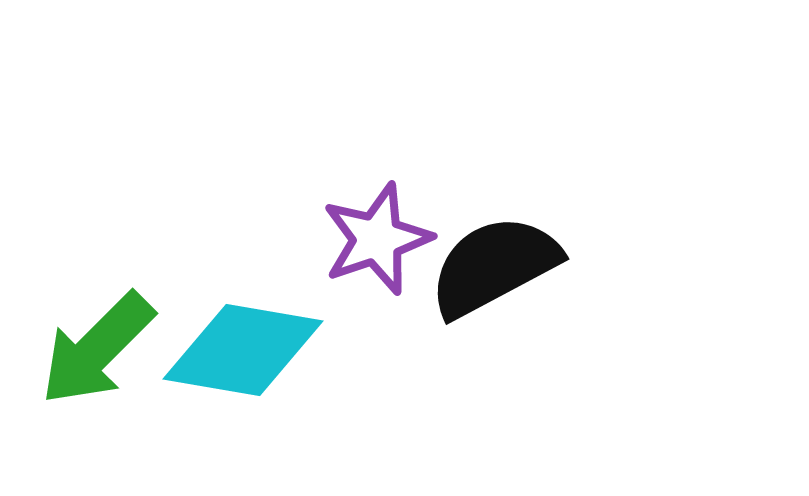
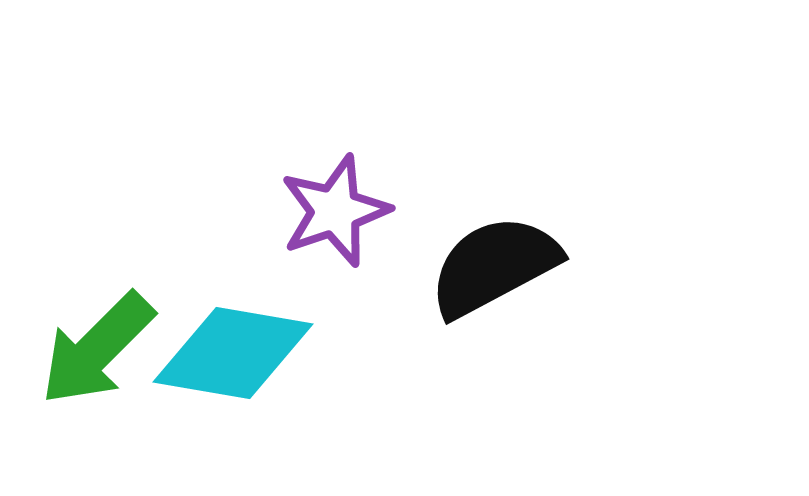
purple star: moved 42 px left, 28 px up
cyan diamond: moved 10 px left, 3 px down
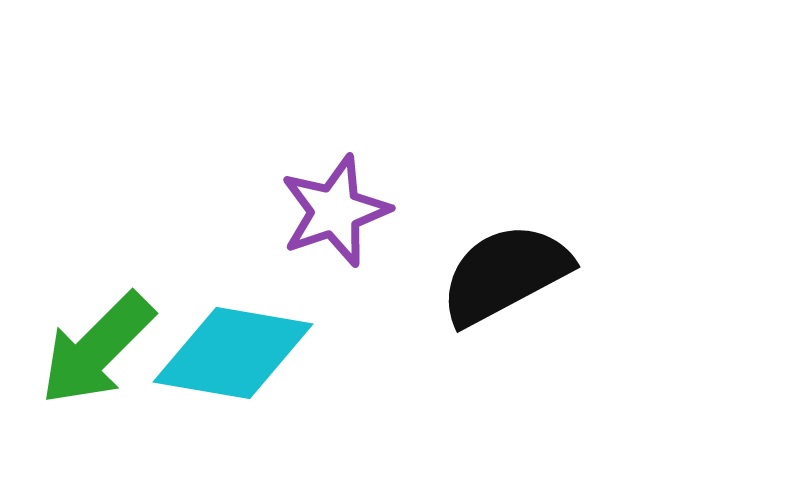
black semicircle: moved 11 px right, 8 px down
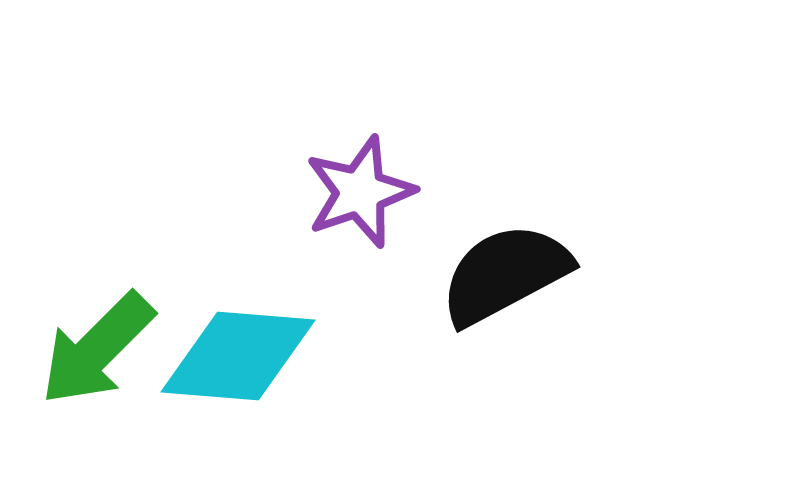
purple star: moved 25 px right, 19 px up
cyan diamond: moved 5 px right, 3 px down; rotated 5 degrees counterclockwise
